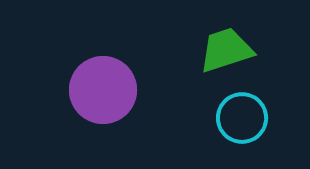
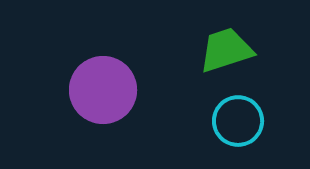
cyan circle: moved 4 px left, 3 px down
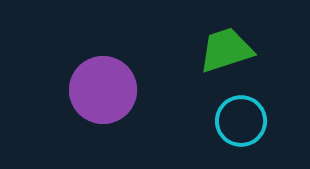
cyan circle: moved 3 px right
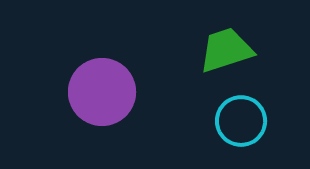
purple circle: moved 1 px left, 2 px down
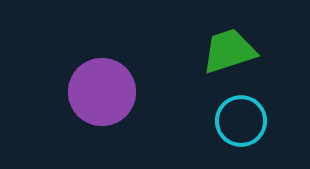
green trapezoid: moved 3 px right, 1 px down
